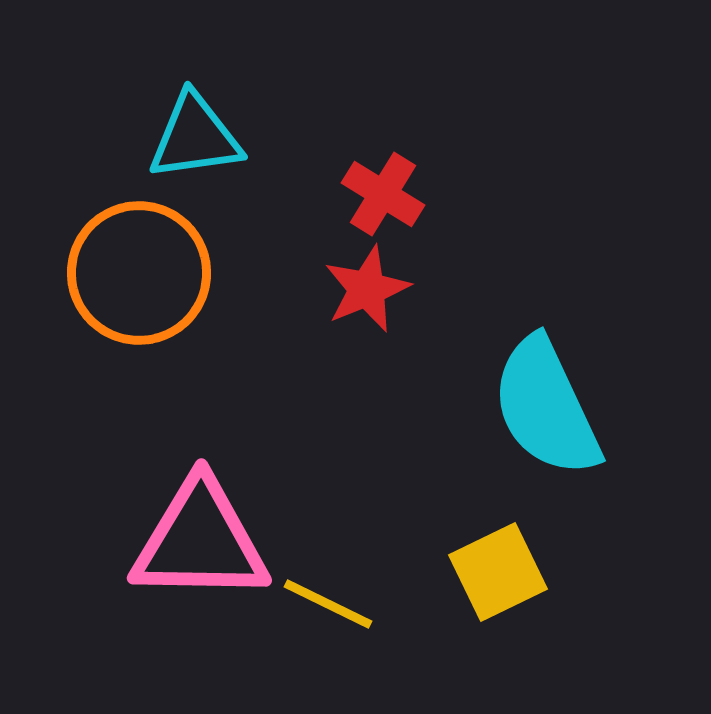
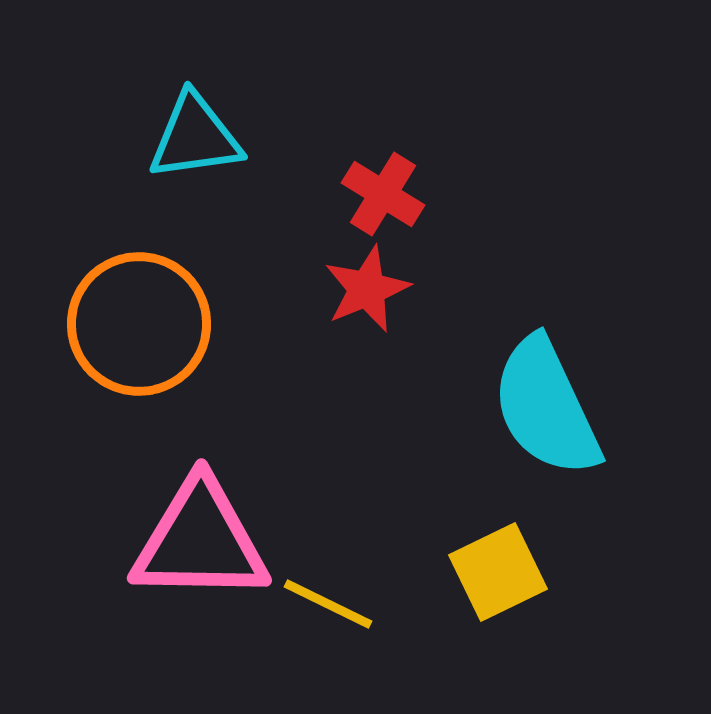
orange circle: moved 51 px down
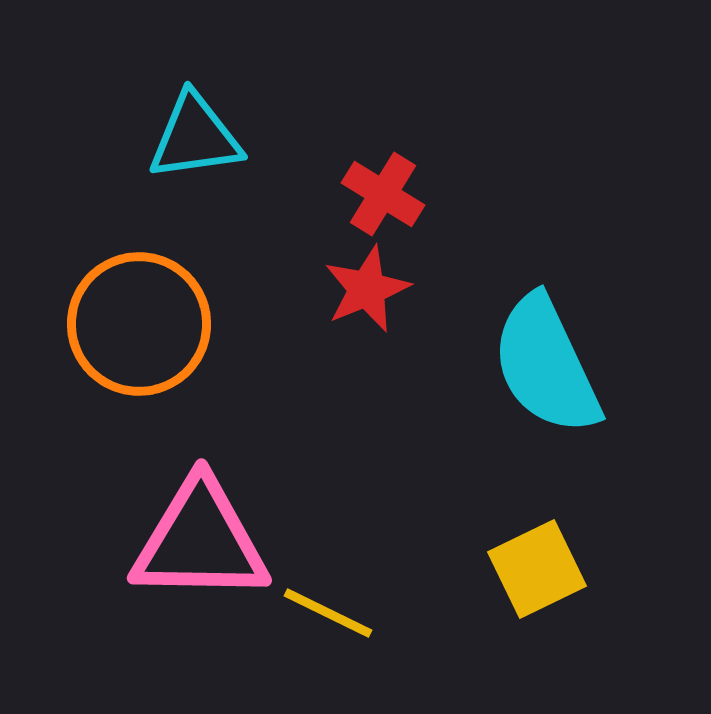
cyan semicircle: moved 42 px up
yellow square: moved 39 px right, 3 px up
yellow line: moved 9 px down
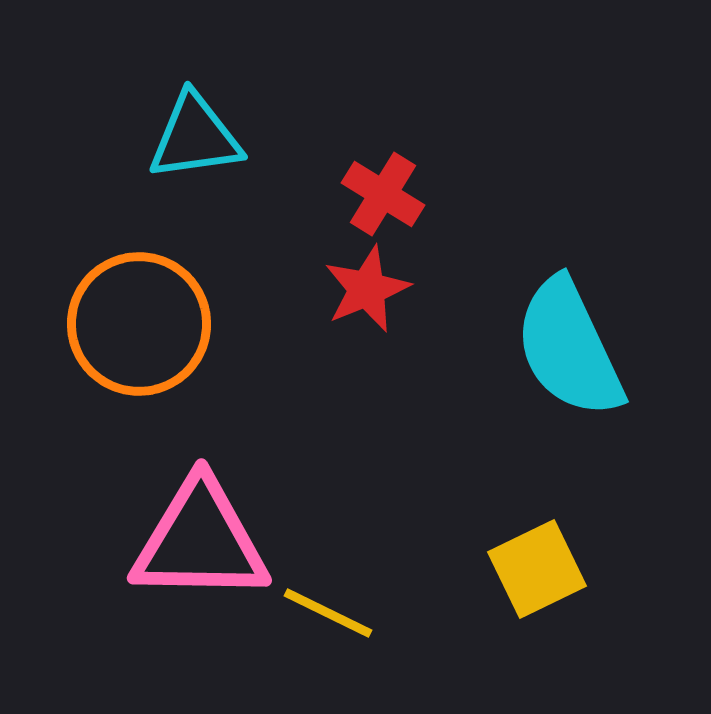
cyan semicircle: moved 23 px right, 17 px up
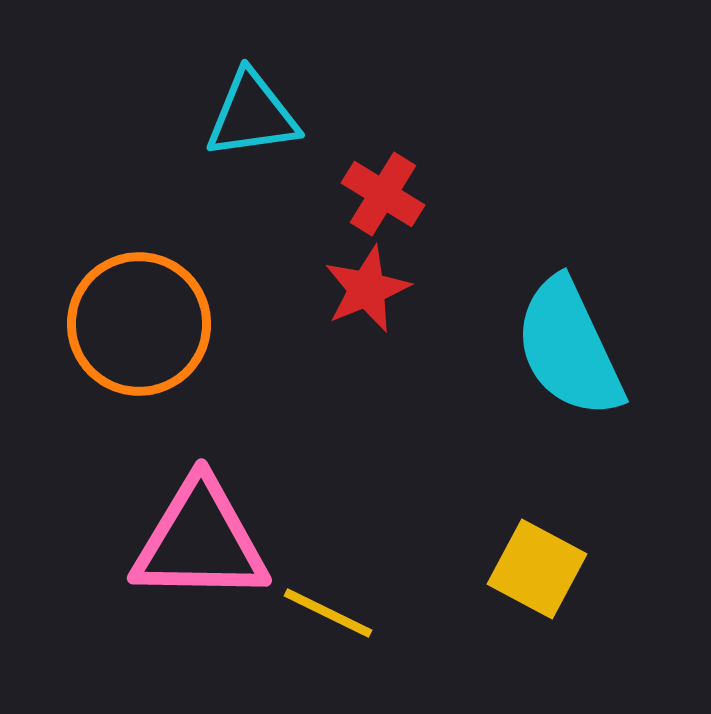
cyan triangle: moved 57 px right, 22 px up
yellow square: rotated 36 degrees counterclockwise
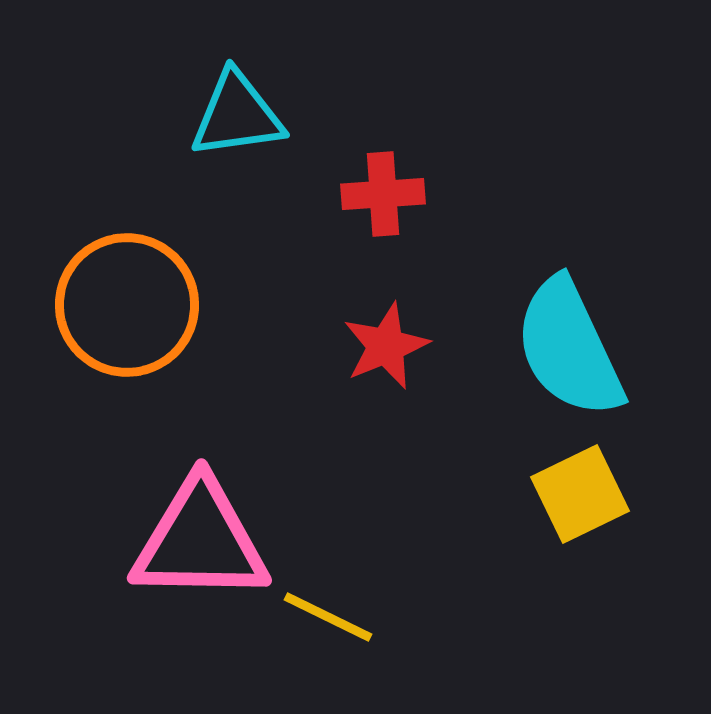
cyan triangle: moved 15 px left
red cross: rotated 36 degrees counterclockwise
red star: moved 19 px right, 57 px down
orange circle: moved 12 px left, 19 px up
yellow square: moved 43 px right, 75 px up; rotated 36 degrees clockwise
yellow line: moved 4 px down
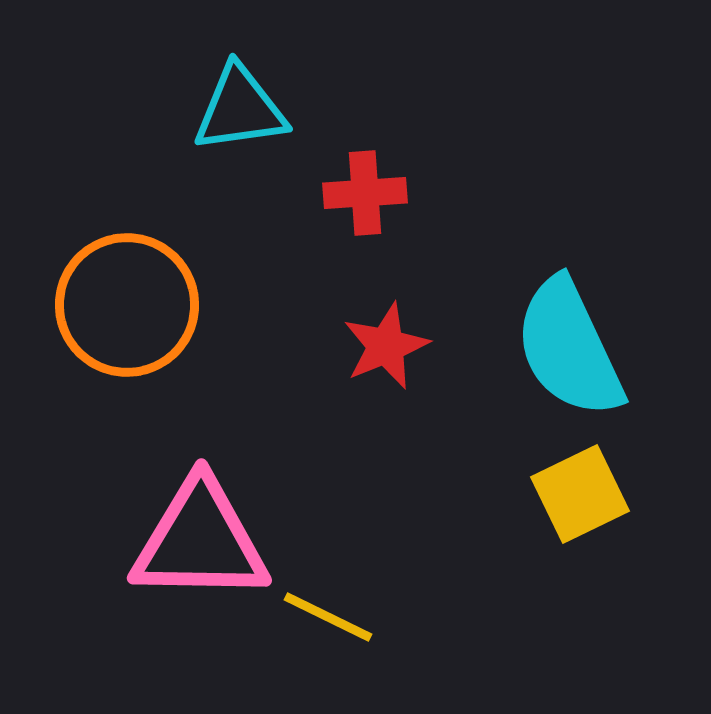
cyan triangle: moved 3 px right, 6 px up
red cross: moved 18 px left, 1 px up
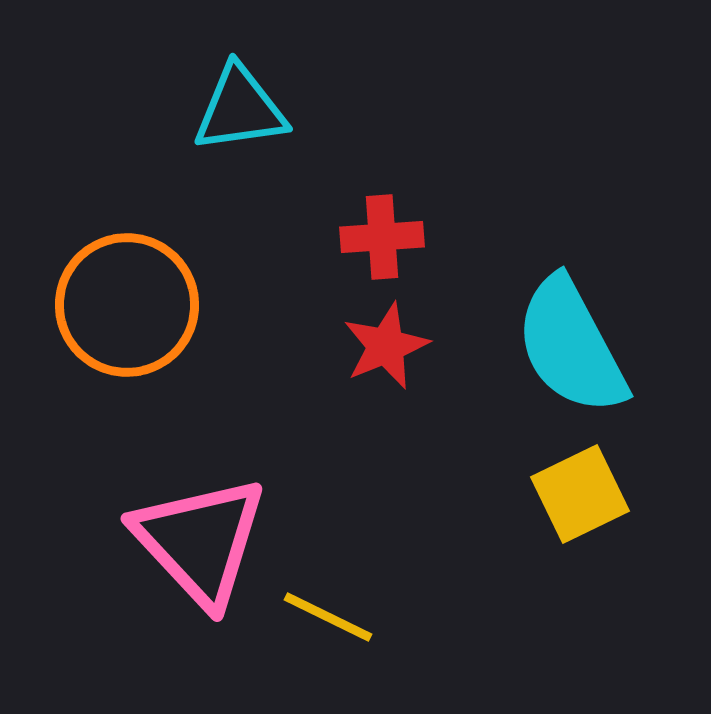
red cross: moved 17 px right, 44 px down
cyan semicircle: moved 2 px right, 2 px up; rotated 3 degrees counterclockwise
pink triangle: rotated 46 degrees clockwise
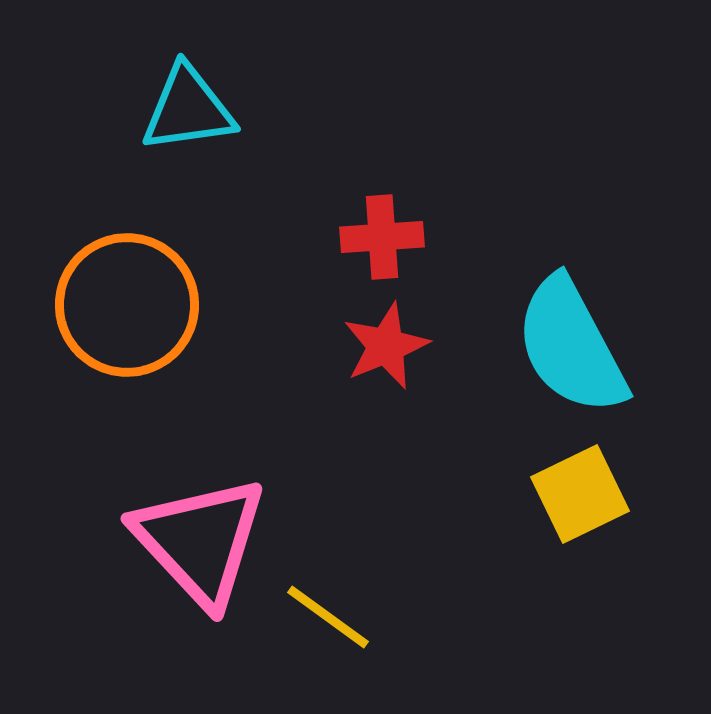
cyan triangle: moved 52 px left
yellow line: rotated 10 degrees clockwise
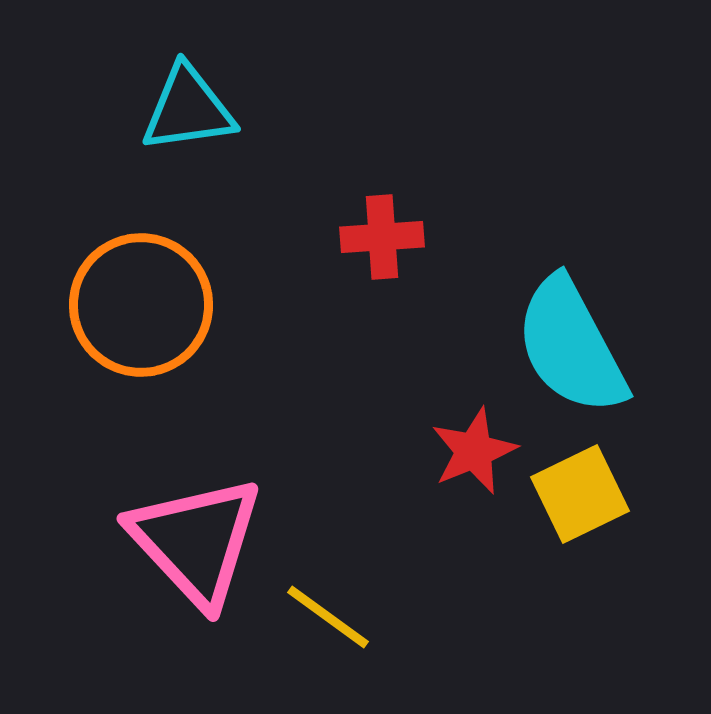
orange circle: moved 14 px right
red star: moved 88 px right, 105 px down
pink triangle: moved 4 px left
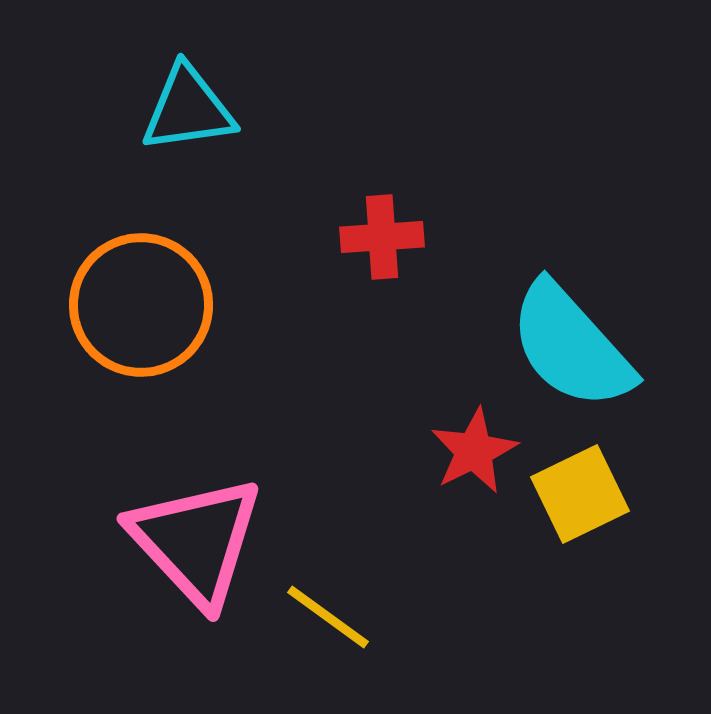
cyan semicircle: rotated 14 degrees counterclockwise
red star: rotated 4 degrees counterclockwise
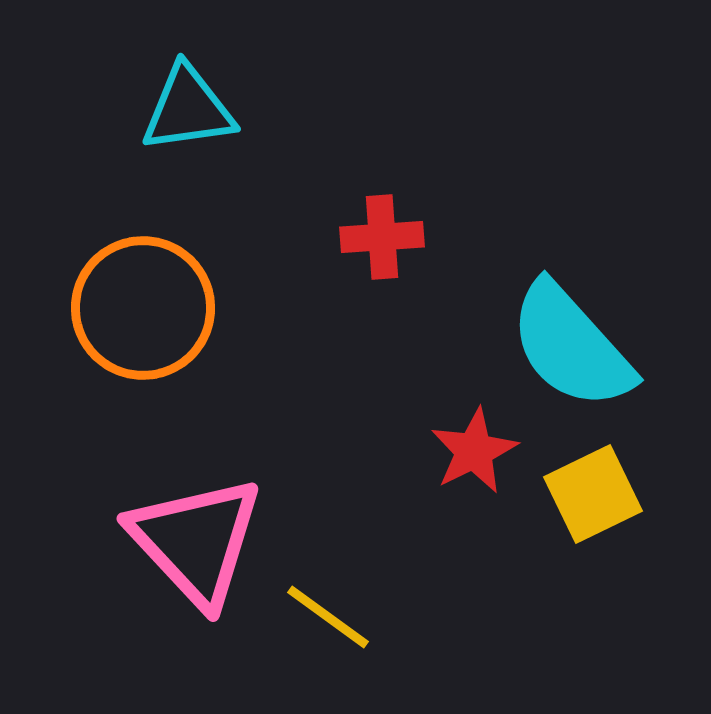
orange circle: moved 2 px right, 3 px down
yellow square: moved 13 px right
